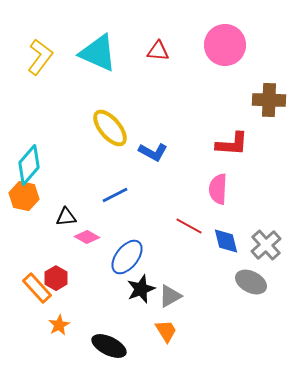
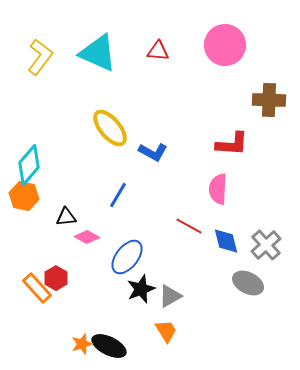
blue line: moved 3 px right; rotated 32 degrees counterclockwise
gray ellipse: moved 3 px left, 1 px down
orange star: moved 23 px right, 19 px down; rotated 10 degrees clockwise
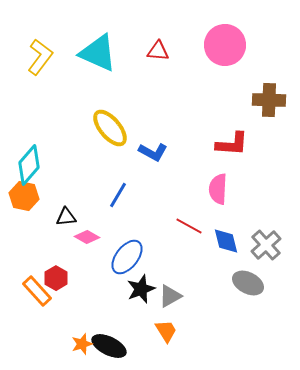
orange rectangle: moved 3 px down
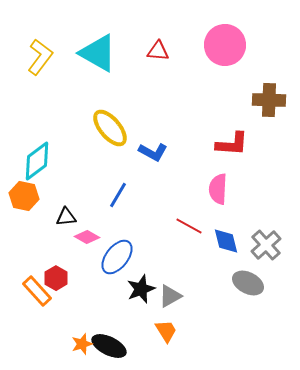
cyan triangle: rotated 6 degrees clockwise
cyan diamond: moved 8 px right, 4 px up; rotated 12 degrees clockwise
blue ellipse: moved 10 px left
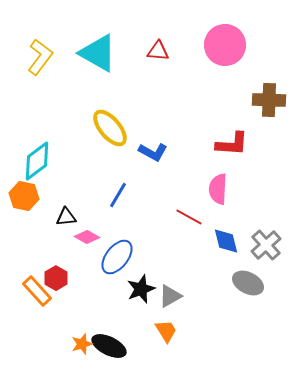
red line: moved 9 px up
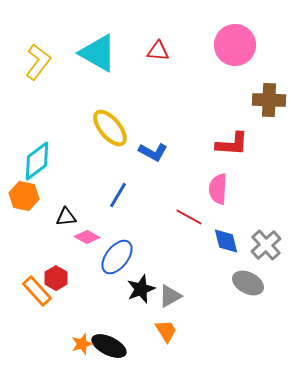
pink circle: moved 10 px right
yellow L-shape: moved 2 px left, 5 px down
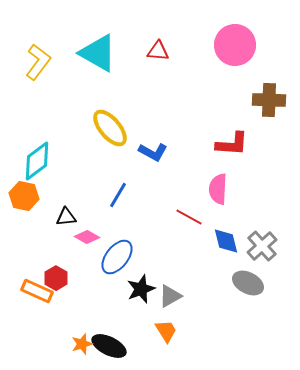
gray cross: moved 4 px left, 1 px down
orange rectangle: rotated 24 degrees counterclockwise
